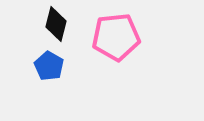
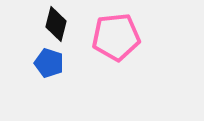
blue pentagon: moved 3 px up; rotated 12 degrees counterclockwise
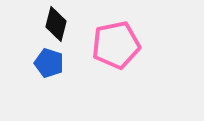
pink pentagon: moved 8 px down; rotated 6 degrees counterclockwise
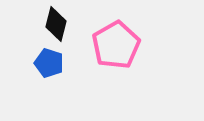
pink pentagon: rotated 18 degrees counterclockwise
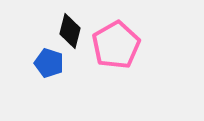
black diamond: moved 14 px right, 7 px down
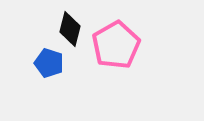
black diamond: moved 2 px up
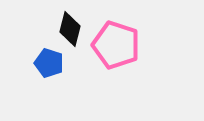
pink pentagon: rotated 24 degrees counterclockwise
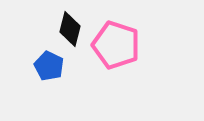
blue pentagon: moved 3 px down; rotated 8 degrees clockwise
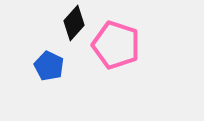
black diamond: moved 4 px right, 6 px up; rotated 28 degrees clockwise
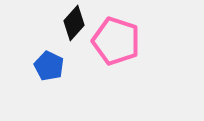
pink pentagon: moved 4 px up
